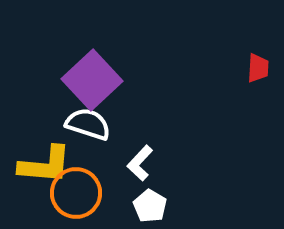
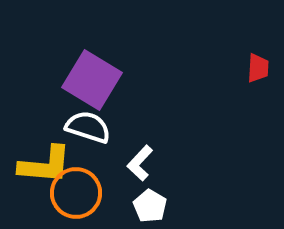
purple square: rotated 16 degrees counterclockwise
white semicircle: moved 3 px down
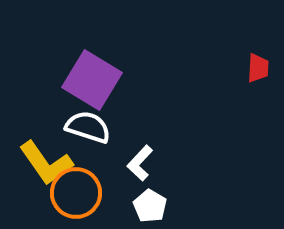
yellow L-shape: moved 1 px right, 2 px up; rotated 50 degrees clockwise
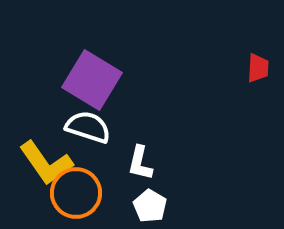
white L-shape: rotated 30 degrees counterclockwise
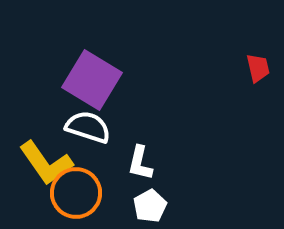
red trapezoid: rotated 16 degrees counterclockwise
white pentagon: rotated 12 degrees clockwise
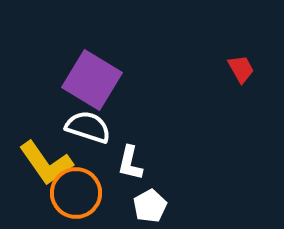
red trapezoid: moved 17 px left, 1 px down; rotated 16 degrees counterclockwise
white L-shape: moved 10 px left
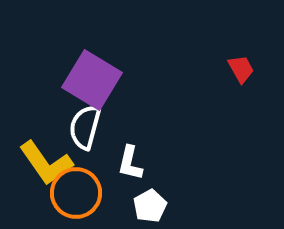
white semicircle: moved 3 px left; rotated 93 degrees counterclockwise
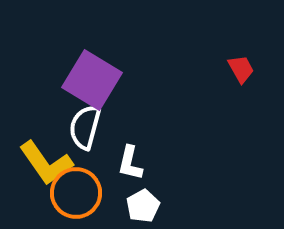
white pentagon: moved 7 px left
